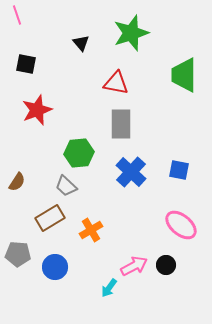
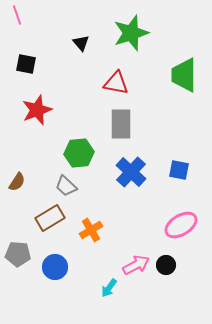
pink ellipse: rotated 72 degrees counterclockwise
pink arrow: moved 2 px right, 1 px up
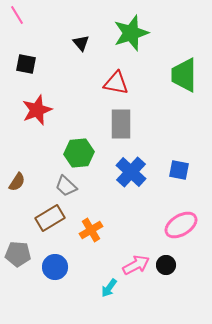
pink line: rotated 12 degrees counterclockwise
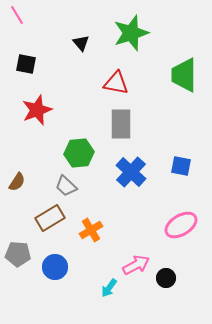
blue square: moved 2 px right, 4 px up
black circle: moved 13 px down
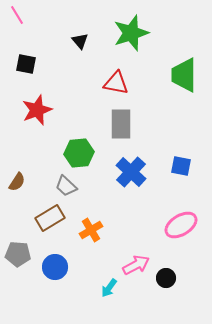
black triangle: moved 1 px left, 2 px up
